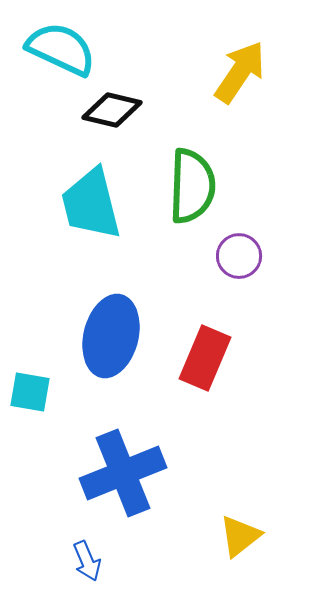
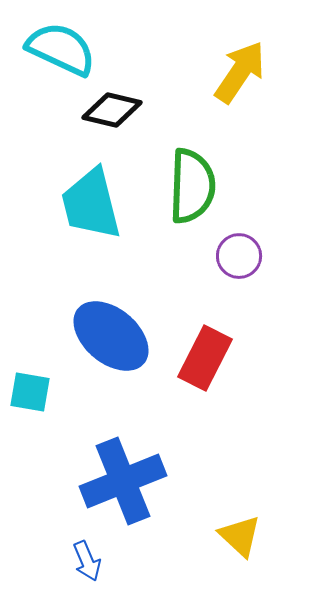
blue ellipse: rotated 64 degrees counterclockwise
red rectangle: rotated 4 degrees clockwise
blue cross: moved 8 px down
yellow triangle: rotated 39 degrees counterclockwise
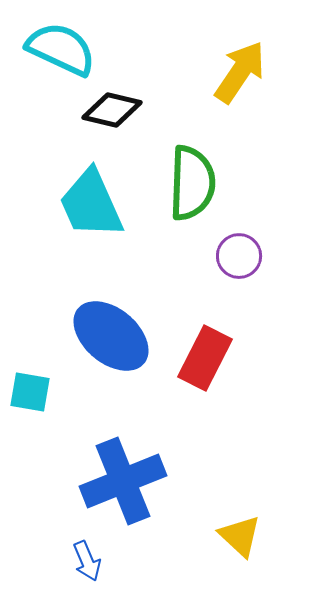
green semicircle: moved 3 px up
cyan trapezoid: rotated 10 degrees counterclockwise
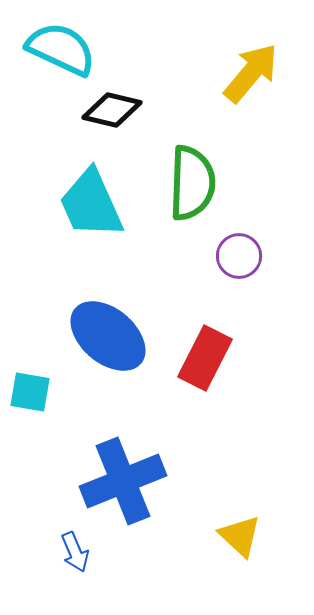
yellow arrow: moved 11 px right, 1 px down; rotated 6 degrees clockwise
blue ellipse: moved 3 px left
blue arrow: moved 12 px left, 9 px up
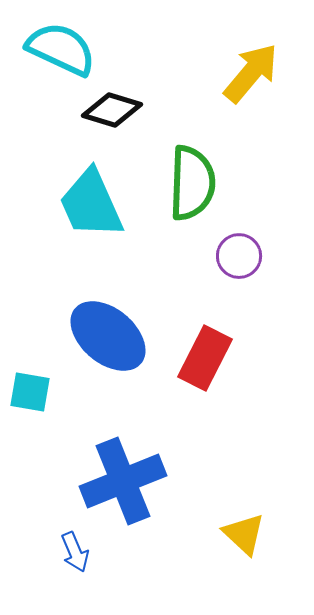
black diamond: rotated 4 degrees clockwise
yellow triangle: moved 4 px right, 2 px up
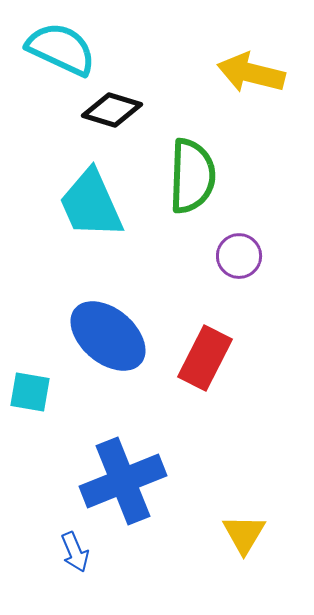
yellow arrow: rotated 116 degrees counterclockwise
green semicircle: moved 7 px up
yellow triangle: rotated 18 degrees clockwise
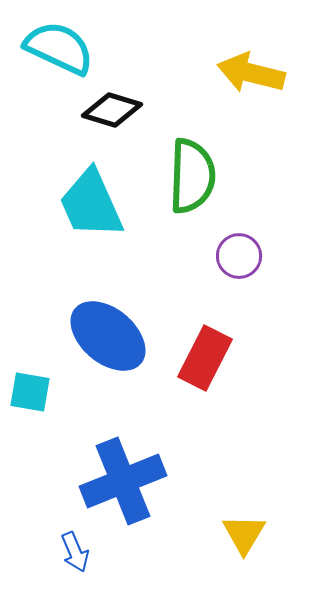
cyan semicircle: moved 2 px left, 1 px up
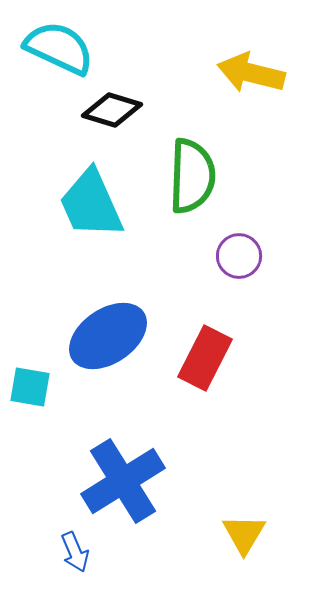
blue ellipse: rotated 74 degrees counterclockwise
cyan square: moved 5 px up
blue cross: rotated 10 degrees counterclockwise
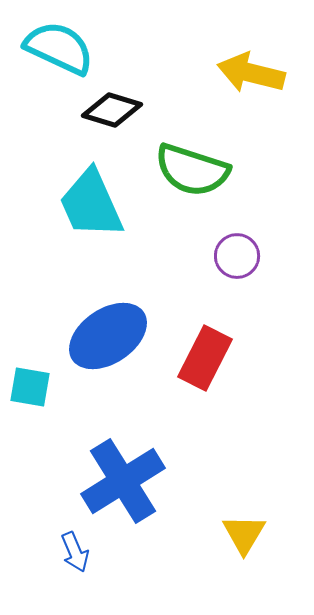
green semicircle: moved 6 px up; rotated 106 degrees clockwise
purple circle: moved 2 px left
